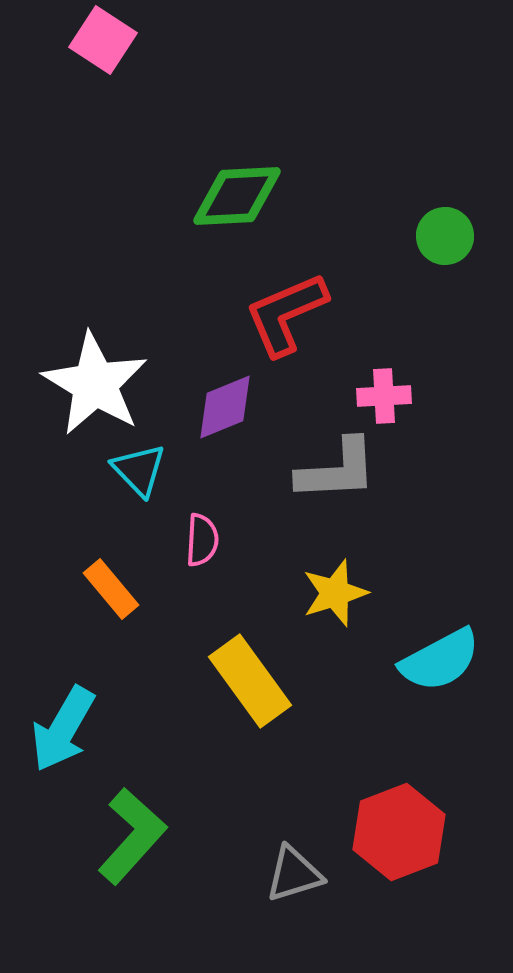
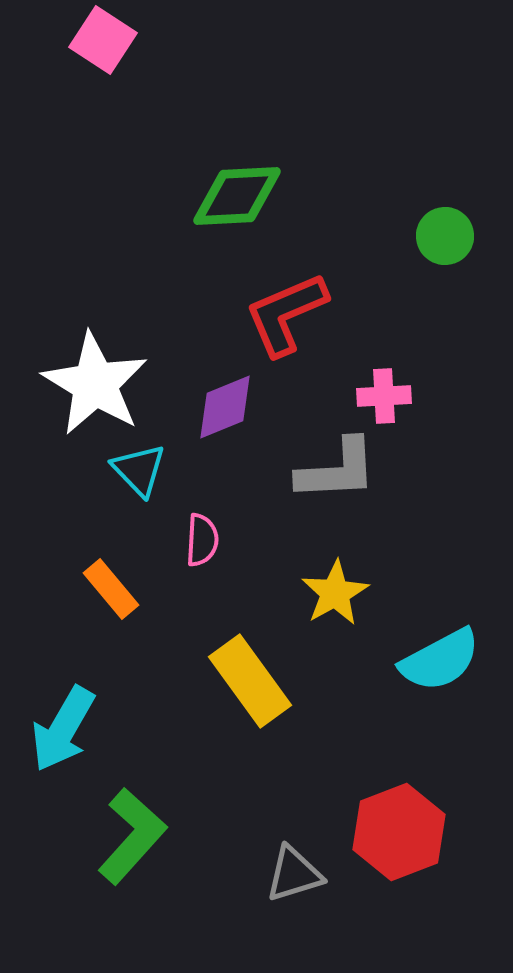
yellow star: rotated 12 degrees counterclockwise
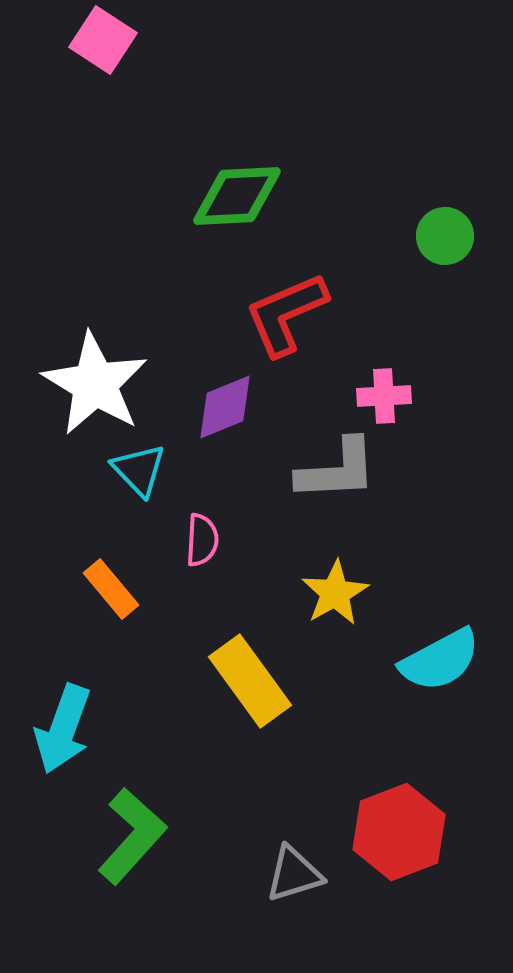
cyan arrow: rotated 10 degrees counterclockwise
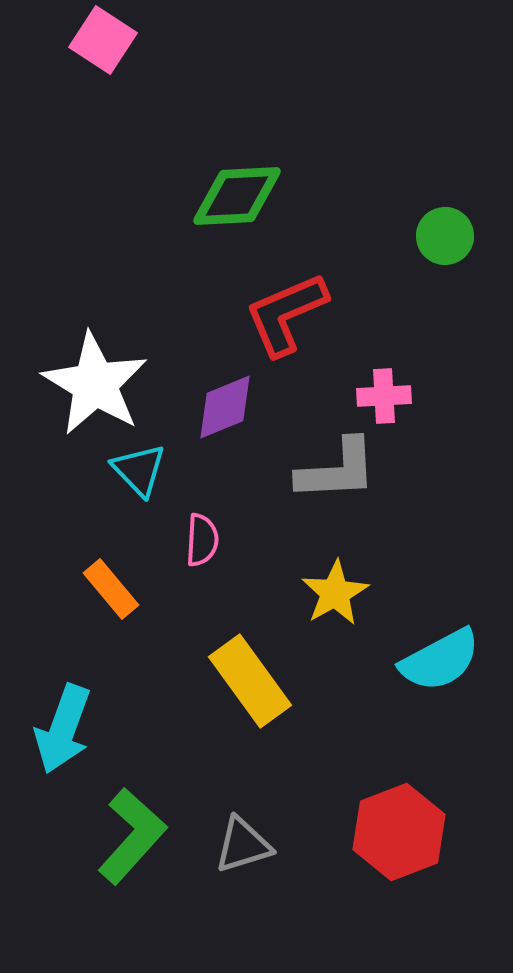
gray triangle: moved 51 px left, 29 px up
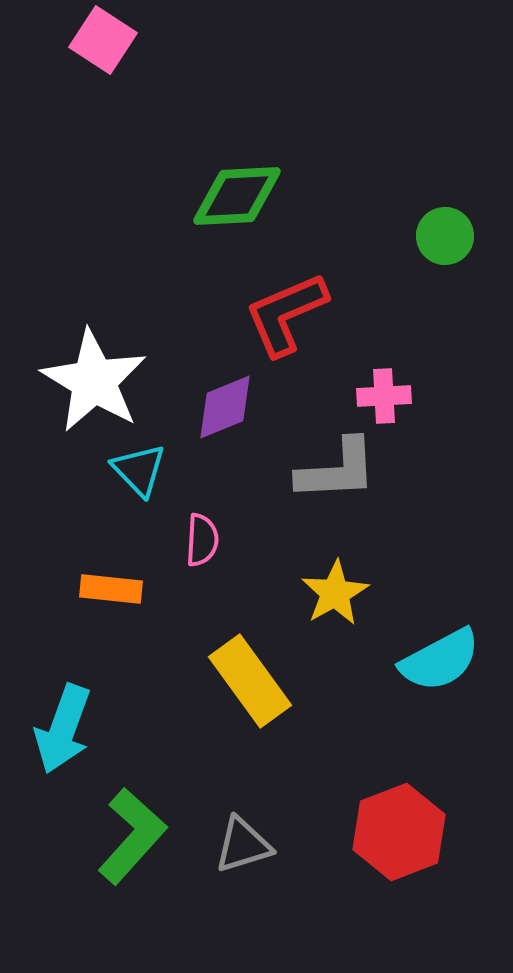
white star: moved 1 px left, 3 px up
orange rectangle: rotated 44 degrees counterclockwise
